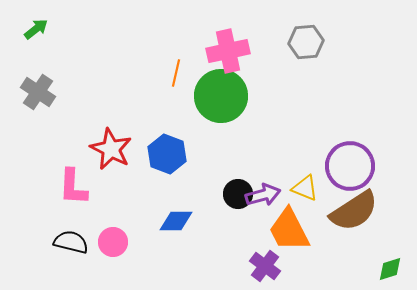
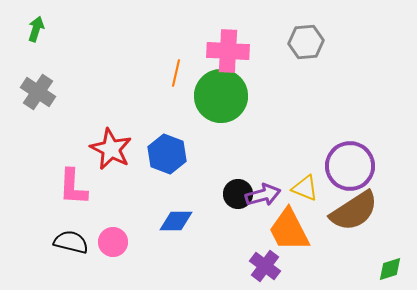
green arrow: rotated 35 degrees counterclockwise
pink cross: rotated 15 degrees clockwise
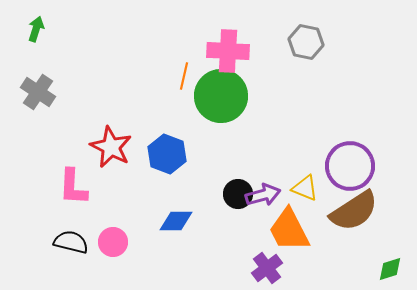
gray hexagon: rotated 16 degrees clockwise
orange line: moved 8 px right, 3 px down
red star: moved 2 px up
purple cross: moved 2 px right, 2 px down; rotated 16 degrees clockwise
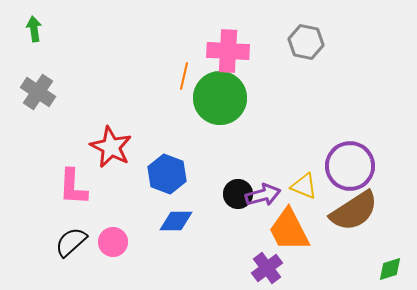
green arrow: moved 2 px left; rotated 25 degrees counterclockwise
green circle: moved 1 px left, 2 px down
blue hexagon: moved 20 px down
yellow triangle: moved 1 px left, 2 px up
black semicircle: rotated 56 degrees counterclockwise
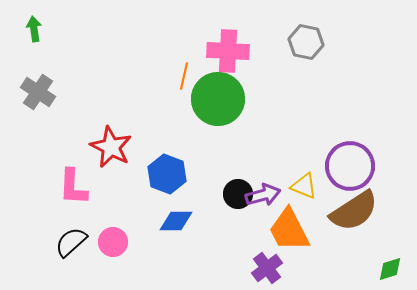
green circle: moved 2 px left, 1 px down
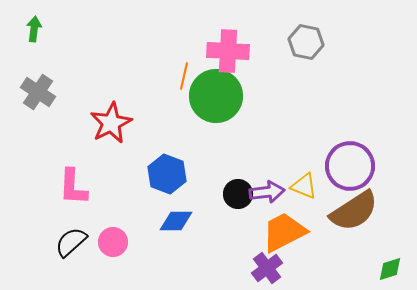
green arrow: rotated 15 degrees clockwise
green circle: moved 2 px left, 3 px up
red star: moved 24 px up; rotated 18 degrees clockwise
purple arrow: moved 4 px right, 3 px up; rotated 8 degrees clockwise
orange trapezoid: moved 5 px left, 2 px down; rotated 90 degrees clockwise
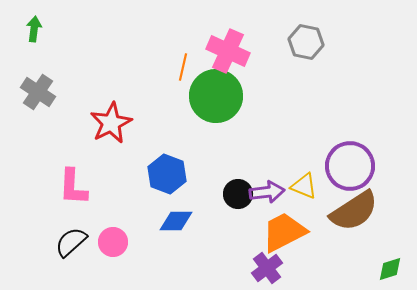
pink cross: rotated 21 degrees clockwise
orange line: moved 1 px left, 9 px up
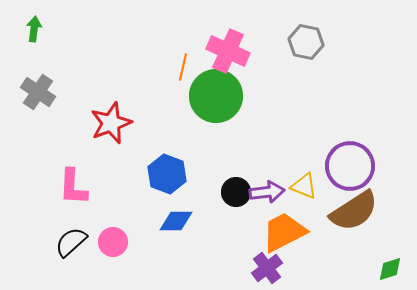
red star: rotated 6 degrees clockwise
black circle: moved 2 px left, 2 px up
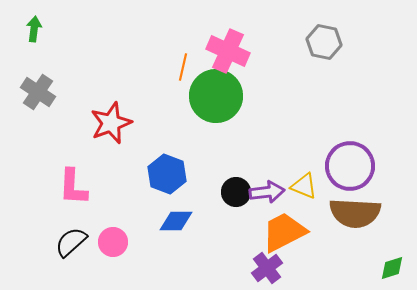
gray hexagon: moved 18 px right
brown semicircle: moved 1 px right, 2 px down; rotated 36 degrees clockwise
green diamond: moved 2 px right, 1 px up
